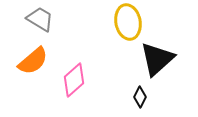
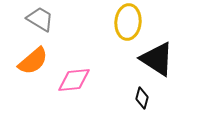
yellow ellipse: rotated 16 degrees clockwise
black triangle: rotated 45 degrees counterclockwise
pink diamond: rotated 36 degrees clockwise
black diamond: moved 2 px right, 1 px down; rotated 10 degrees counterclockwise
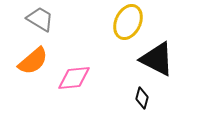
yellow ellipse: rotated 20 degrees clockwise
black triangle: rotated 6 degrees counterclockwise
pink diamond: moved 2 px up
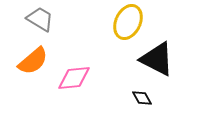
black diamond: rotated 45 degrees counterclockwise
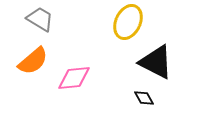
black triangle: moved 1 px left, 3 px down
black diamond: moved 2 px right
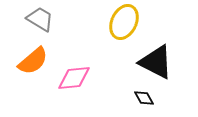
yellow ellipse: moved 4 px left
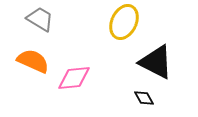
orange semicircle: rotated 116 degrees counterclockwise
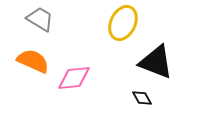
yellow ellipse: moved 1 px left, 1 px down
black triangle: rotated 6 degrees counterclockwise
black diamond: moved 2 px left
